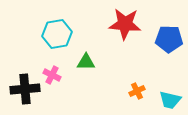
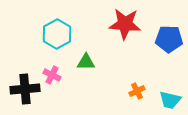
cyan hexagon: rotated 20 degrees counterclockwise
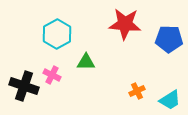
black cross: moved 1 px left, 3 px up; rotated 24 degrees clockwise
cyan trapezoid: rotated 45 degrees counterclockwise
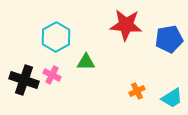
red star: moved 1 px right, 1 px down
cyan hexagon: moved 1 px left, 3 px down
blue pentagon: rotated 12 degrees counterclockwise
black cross: moved 6 px up
cyan trapezoid: moved 2 px right, 2 px up
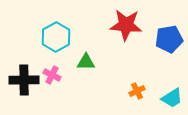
black cross: rotated 20 degrees counterclockwise
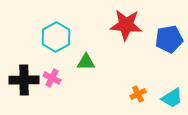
pink cross: moved 3 px down
orange cross: moved 1 px right, 3 px down
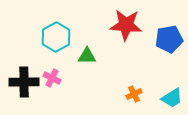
green triangle: moved 1 px right, 6 px up
black cross: moved 2 px down
orange cross: moved 4 px left
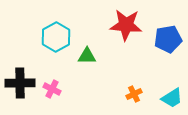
blue pentagon: moved 1 px left
pink cross: moved 11 px down
black cross: moved 4 px left, 1 px down
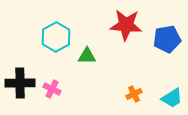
blue pentagon: moved 1 px left
